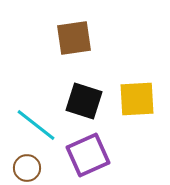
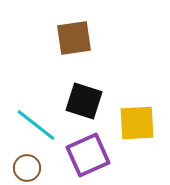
yellow square: moved 24 px down
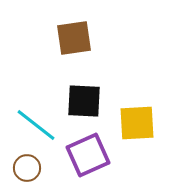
black square: rotated 15 degrees counterclockwise
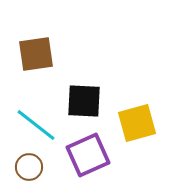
brown square: moved 38 px left, 16 px down
yellow square: rotated 12 degrees counterclockwise
brown circle: moved 2 px right, 1 px up
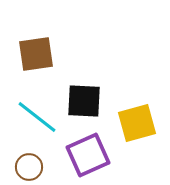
cyan line: moved 1 px right, 8 px up
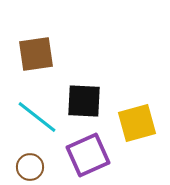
brown circle: moved 1 px right
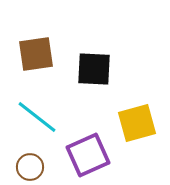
black square: moved 10 px right, 32 px up
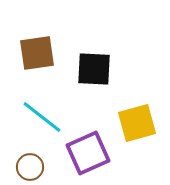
brown square: moved 1 px right, 1 px up
cyan line: moved 5 px right
purple square: moved 2 px up
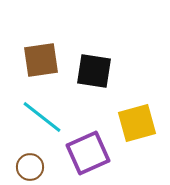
brown square: moved 4 px right, 7 px down
black square: moved 2 px down; rotated 6 degrees clockwise
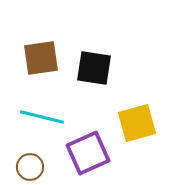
brown square: moved 2 px up
black square: moved 3 px up
cyan line: rotated 24 degrees counterclockwise
